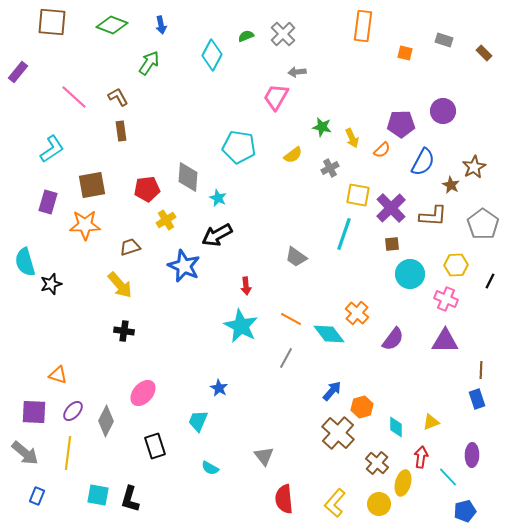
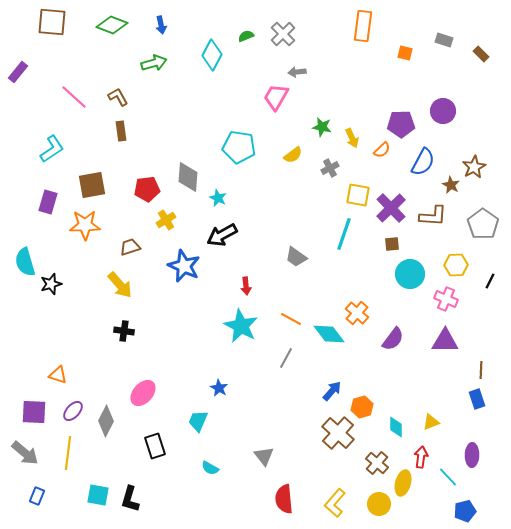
brown rectangle at (484, 53): moved 3 px left, 1 px down
green arrow at (149, 63): moved 5 px right; rotated 40 degrees clockwise
black arrow at (217, 235): moved 5 px right
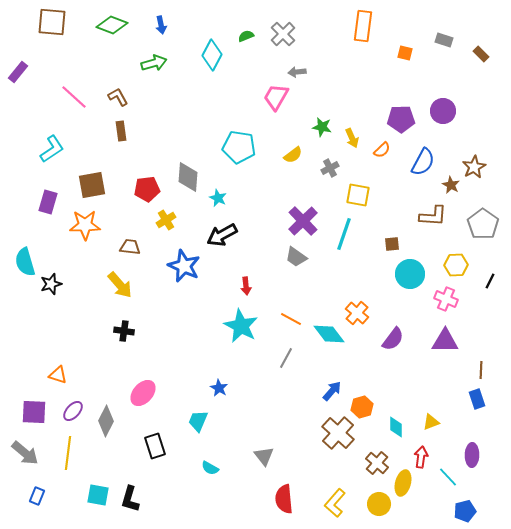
purple pentagon at (401, 124): moved 5 px up
purple cross at (391, 208): moved 88 px left, 13 px down
brown trapezoid at (130, 247): rotated 25 degrees clockwise
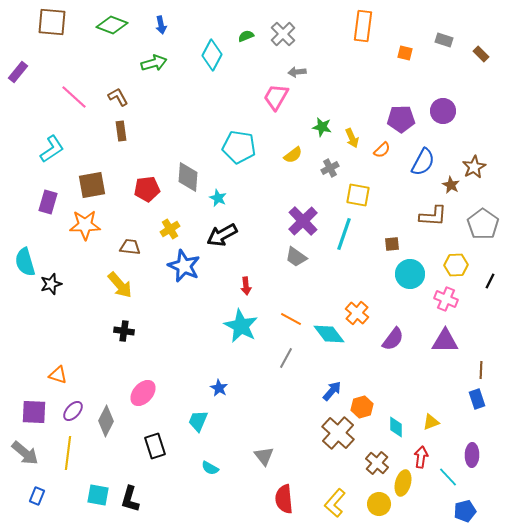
yellow cross at (166, 220): moved 4 px right, 9 px down
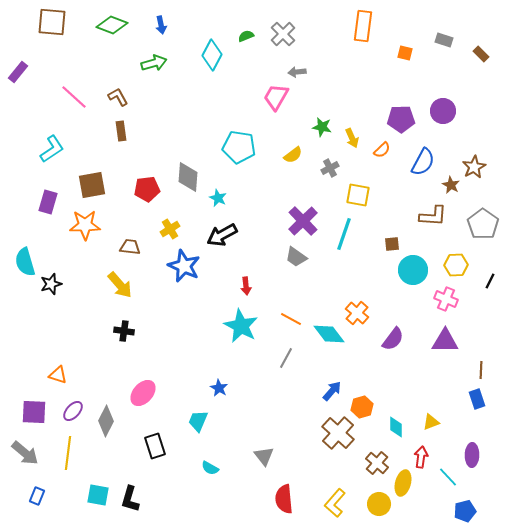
cyan circle at (410, 274): moved 3 px right, 4 px up
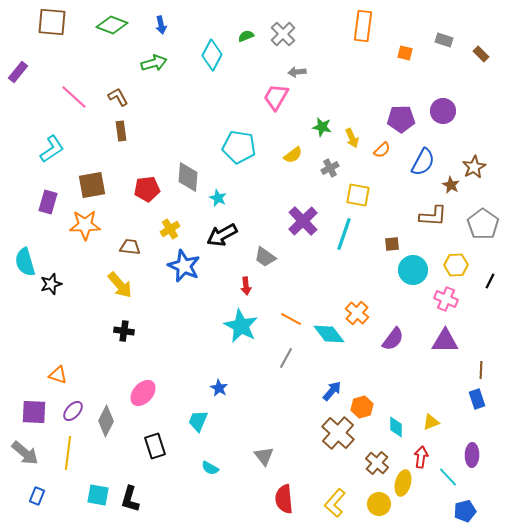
gray trapezoid at (296, 257): moved 31 px left
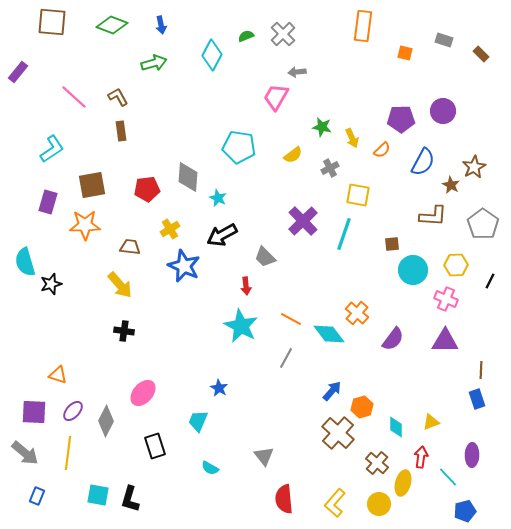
gray trapezoid at (265, 257): rotated 10 degrees clockwise
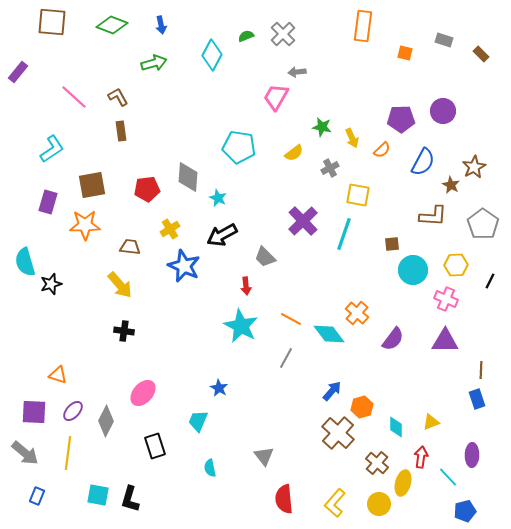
yellow semicircle at (293, 155): moved 1 px right, 2 px up
cyan semicircle at (210, 468): rotated 48 degrees clockwise
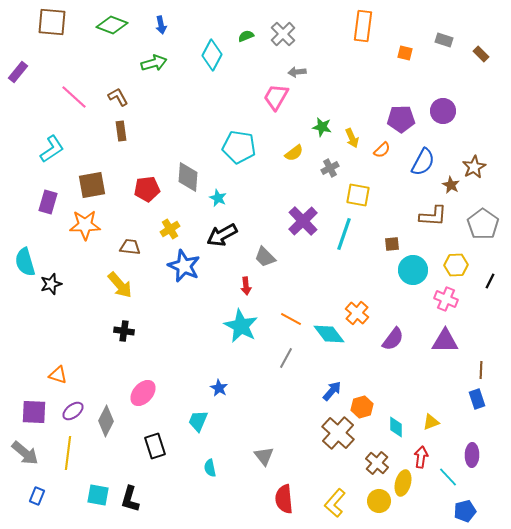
purple ellipse at (73, 411): rotated 10 degrees clockwise
yellow circle at (379, 504): moved 3 px up
